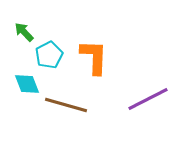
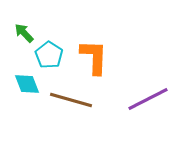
green arrow: moved 1 px down
cyan pentagon: rotated 12 degrees counterclockwise
brown line: moved 5 px right, 5 px up
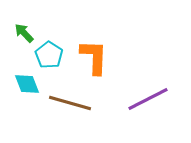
brown line: moved 1 px left, 3 px down
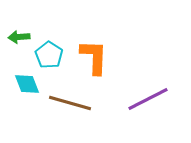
green arrow: moved 5 px left, 4 px down; rotated 50 degrees counterclockwise
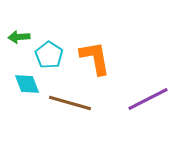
orange L-shape: moved 1 px right, 1 px down; rotated 12 degrees counterclockwise
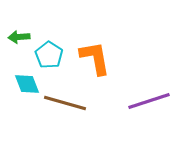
purple line: moved 1 px right, 2 px down; rotated 9 degrees clockwise
brown line: moved 5 px left
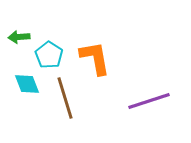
brown line: moved 5 px up; rotated 57 degrees clockwise
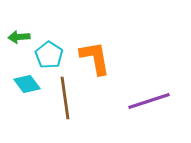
cyan diamond: rotated 16 degrees counterclockwise
brown line: rotated 9 degrees clockwise
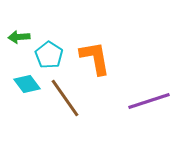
brown line: rotated 27 degrees counterclockwise
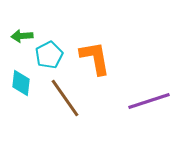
green arrow: moved 3 px right, 1 px up
cyan pentagon: rotated 12 degrees clockwise
cyan diamond: moved 6 px left, 1 px up; rotated 44 degrees clockwise
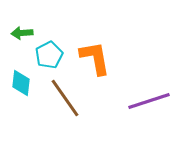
green arrow: moved 3 px up
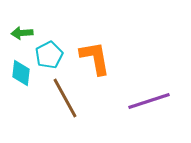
cyan diamond: moved 10 px up
brown line: rotated 6 degrees clockwise
